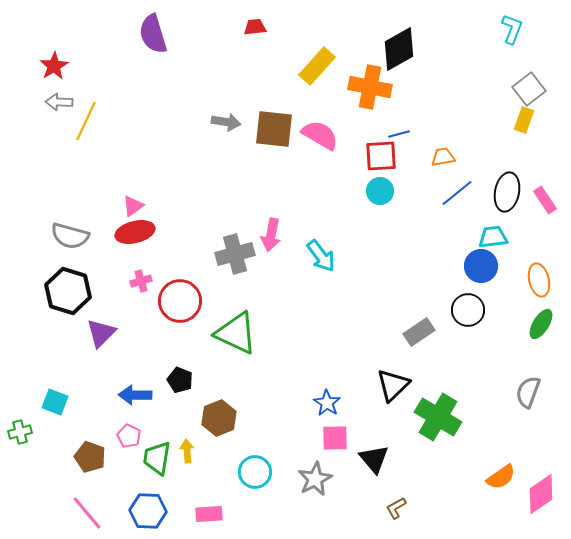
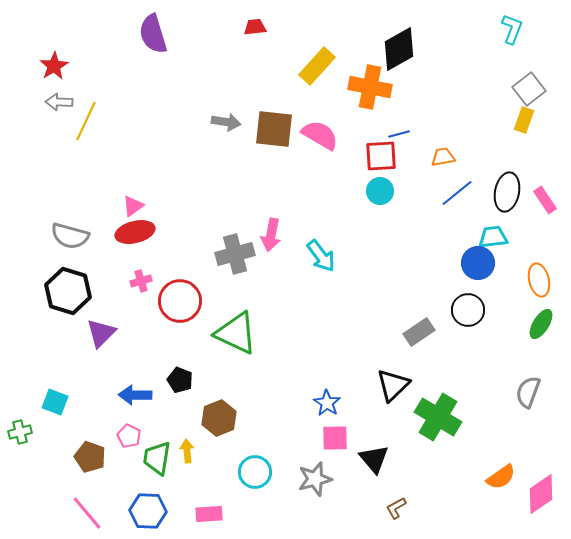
blue circle at (481, 266): moved 3 px left, 3 px up
gray star at (315, 479): rotated 12 degrees clockwise
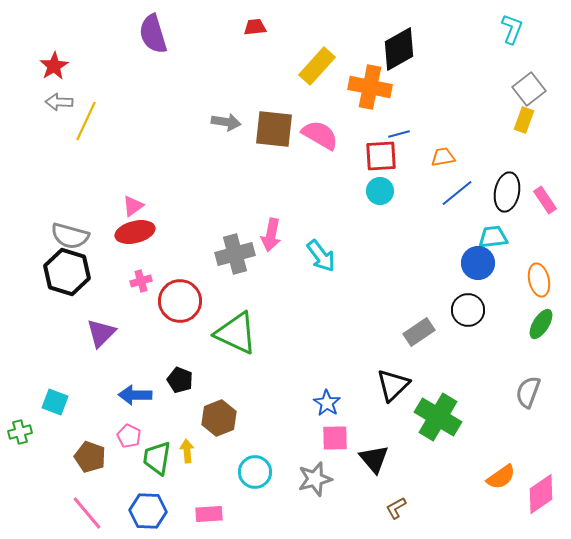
black hexagon at (68, 291): moved 1 px left, 19 px up
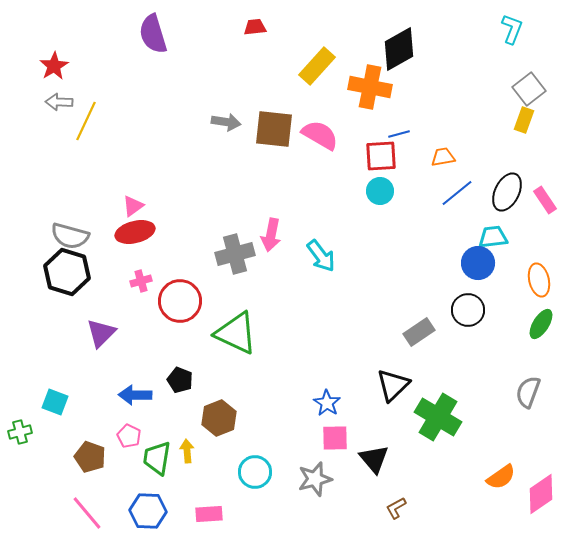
black ellipse at (507, 192): rotated 15 degrees clockwise
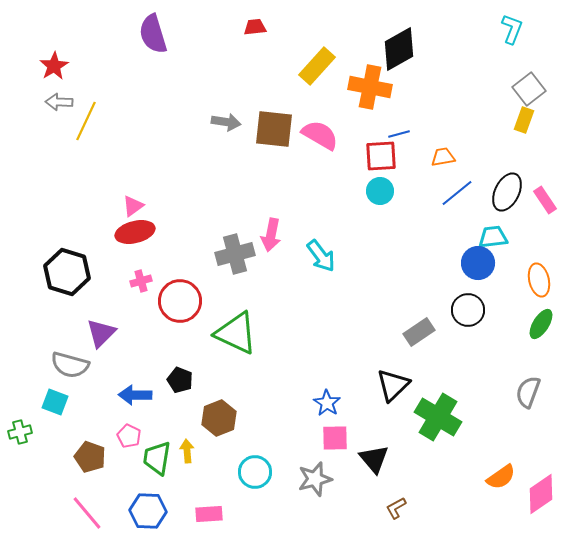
gray semicircle at (70, 236): moved 129 px down
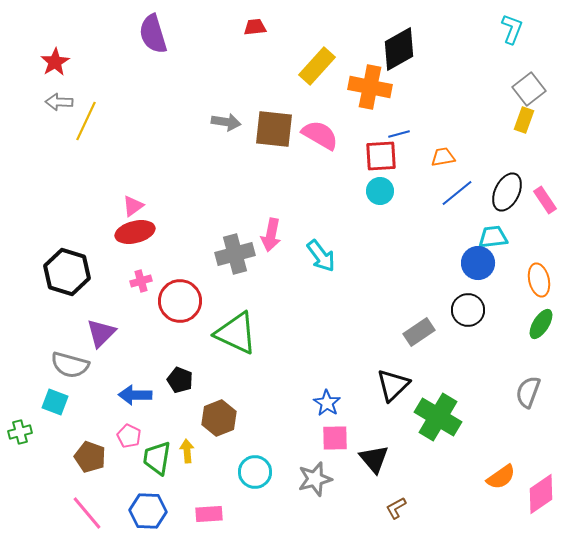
red star at (54, 66): moved 1 px right, 4 px up
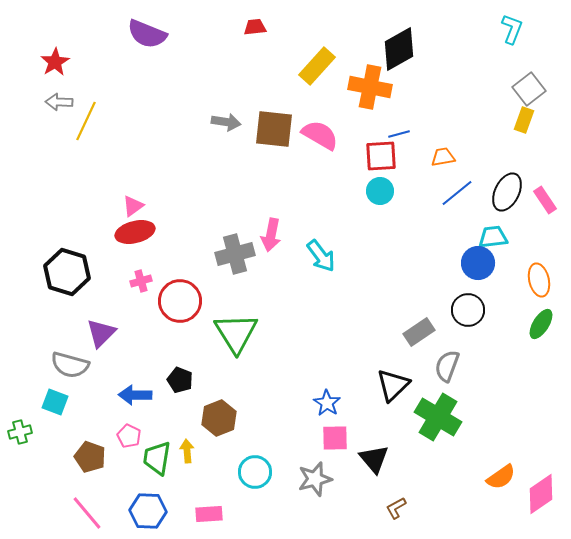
purple semicircle at (153, 34): moved 6 px left; rotated 51 degrees counterclockwise
green triangle at (236, 333): rotated 33 degrees clockwise
gray semicircle at (528, 392): moved 81 px left, 26 px up
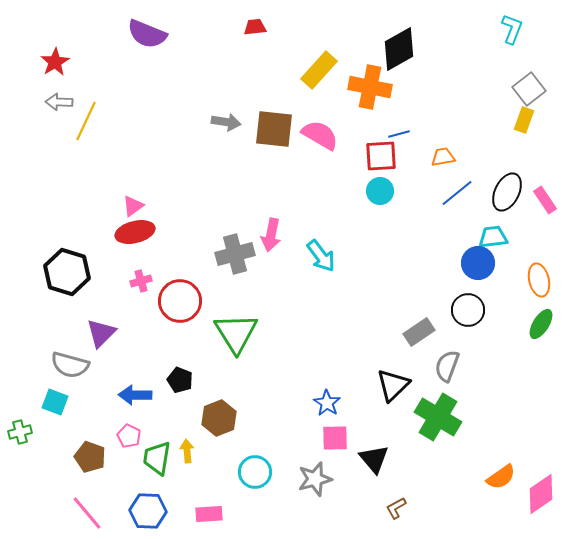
yellow rectangle at (317, 66): moved 2 px right, 4 px down
